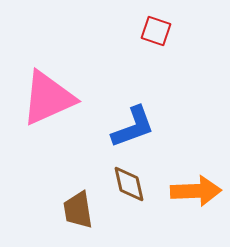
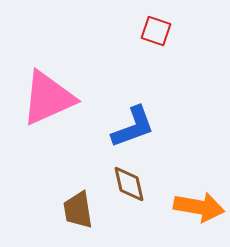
orange arrow: moved 3 px right, 16 px down; rotated 12 degrees clockwise
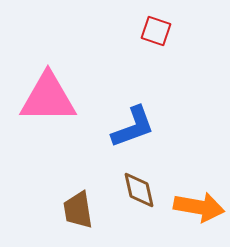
pink triangle: rotated 24 degrees clockwise
brown diamond: moved 10 px right, 6 px down
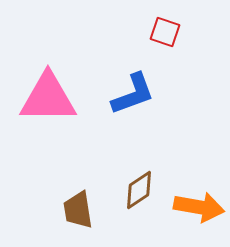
red square: moved 9 px right, 1 px down
blue L-shape: moved 33 px up
brown diamond: rotated 69 degrees clockwise
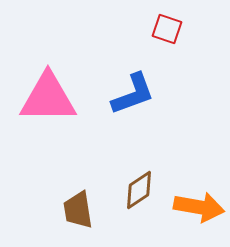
red square: moved 2 px right, 3 px up
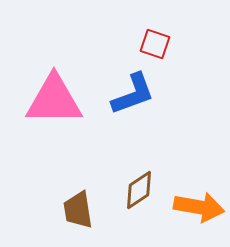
red square: moved 12 px left, 15 px down
pink triangle: moved 6 px right, 2 px down
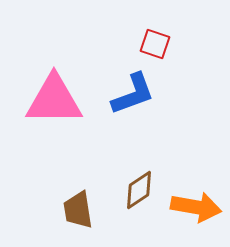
orange arrow: moved 3 px left
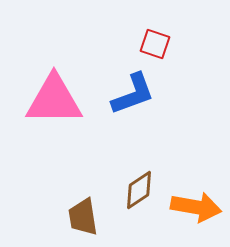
brown trapezoid: moved 5 px right, 7 px down
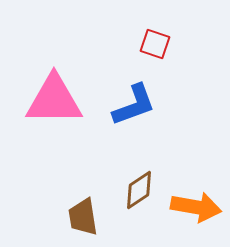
blue L-shape: moved 1 px right, 11 px down
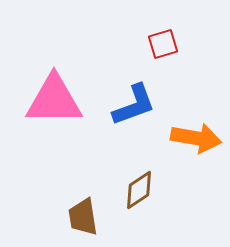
red square: moved 8 px right; rotated 36 degrees counterclockwise
orange arrow: moved 69 px up
